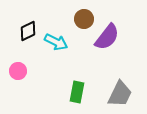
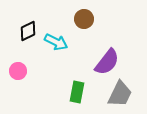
purple semicircle: moved 25 px down
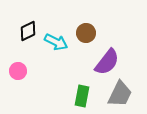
brown circle: moved 2 px right, 14 px down
green rectangle: moved 5 px right, 4 px down
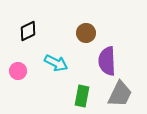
cyan arrow: moved 21 px down
purple semicircle: moved 1 px up; rotated 140 degrees clockwise
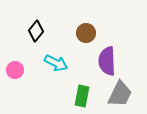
black diamond: moved 8 px right; rotated 25 degrees counterclockwise
pink circle: moved 3 px left, 1 px up
